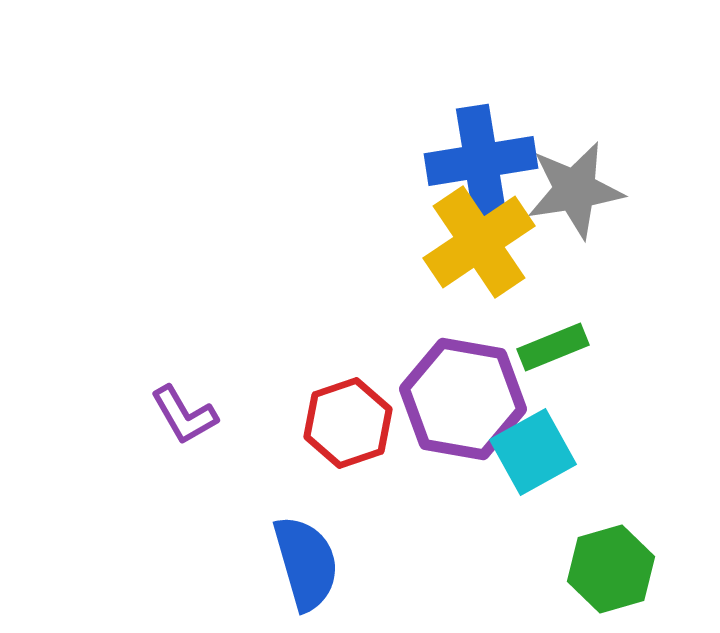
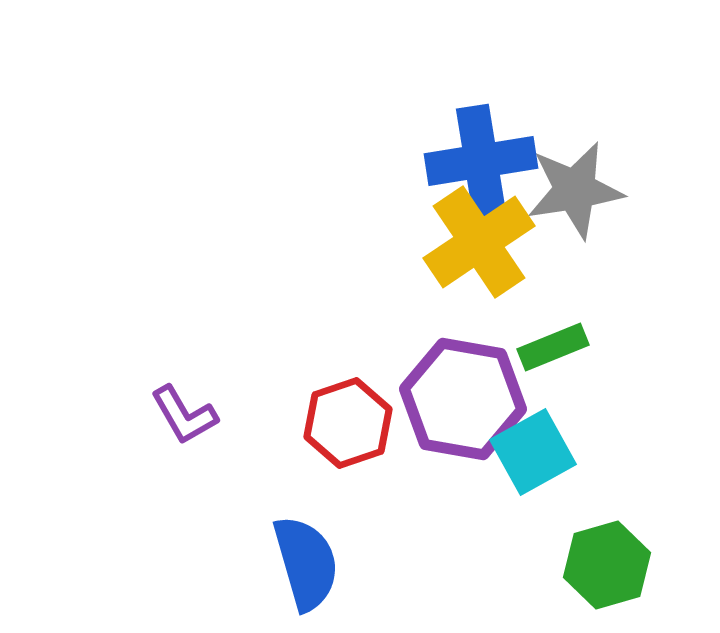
green hexagon: moved 4 px left, 4 px up
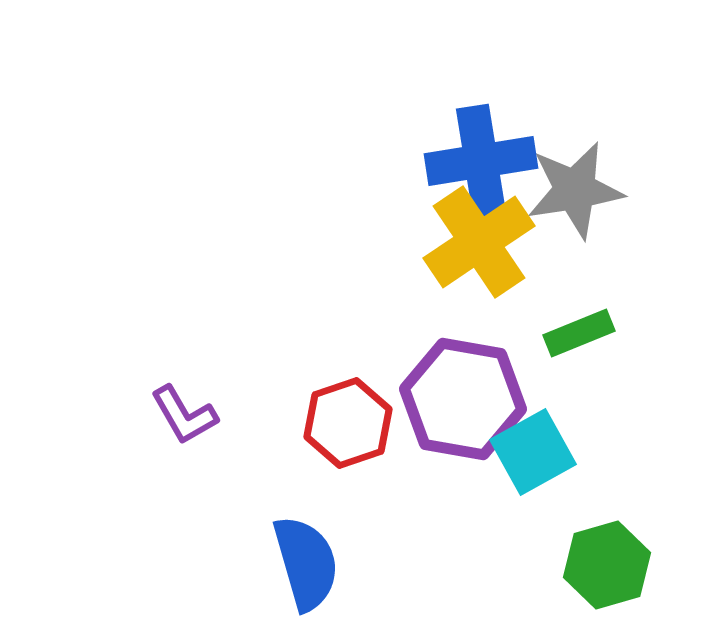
green rectangle: moved 26 px right, 14 px up
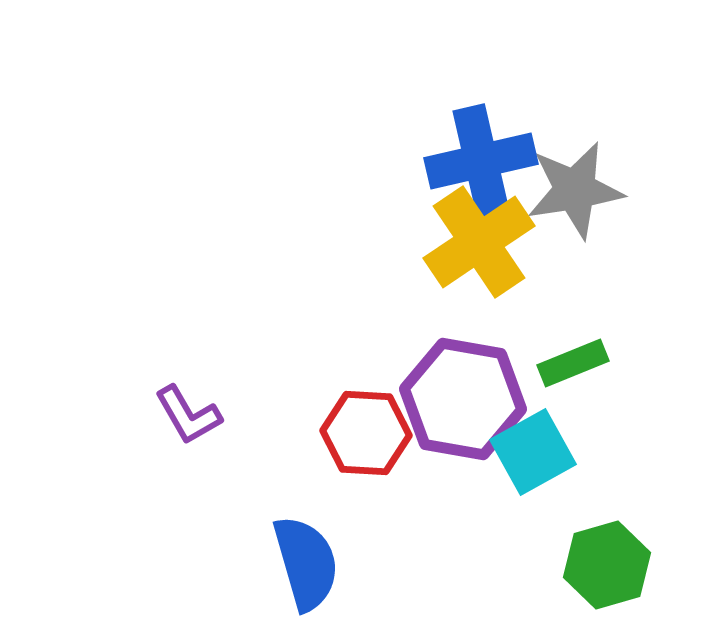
blue cross: rotated 4 degrees counterclockwise
green rectangle: moved 6 px left, 30 px down
purple L-shape: moved 4 px right
red hexagon: moved 18 px right, 10 px down; rotated 22 degrees clockwise
